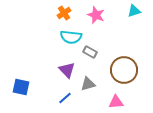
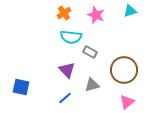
cyan triangle: moved 4 px left
gray triangle: moved 4 px right, 1 px down
pink triangle: moved 11 px right; rotated 35 degrees counterclockwise
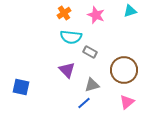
blue line: moved 19 px right, 5 px down
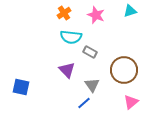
gray triangle: rotated 49 degrees counterclockwise
pink triangle: moved 4 px right
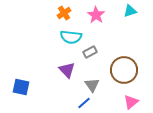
pink star: rotated 12 degrees clockwise
gray rectangle: rotated 56 degrees counterclockwise
